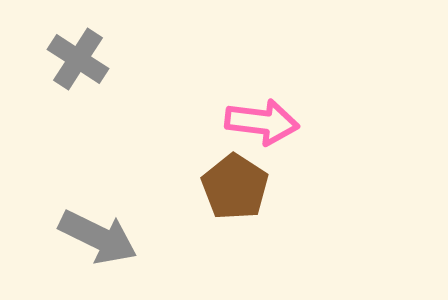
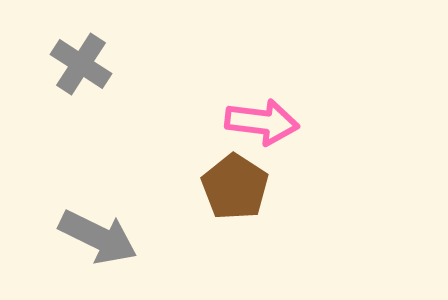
gray cross: moved 3 px right, 5 px down
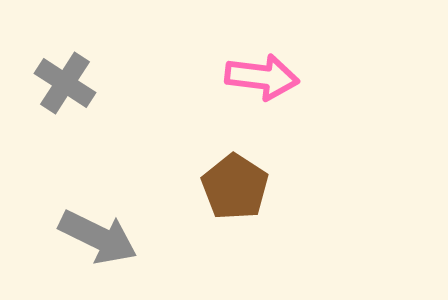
gray cross: moved 16 px left, 19 px down
pink arrow: moved 45 px up
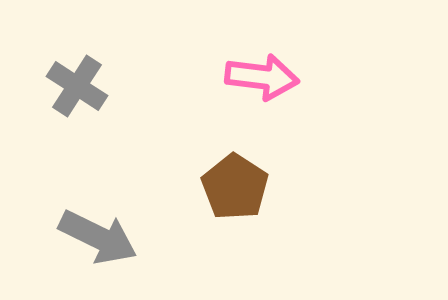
gray cross: moved 12 px right, 3 px down
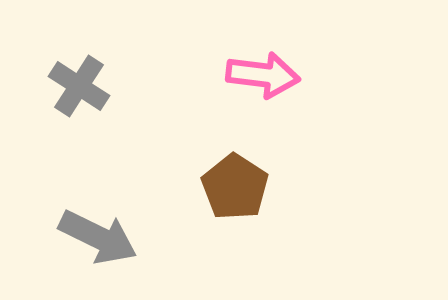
pink arrow: moved 1 px right, 2 px up
gray cross: moved 2 px right
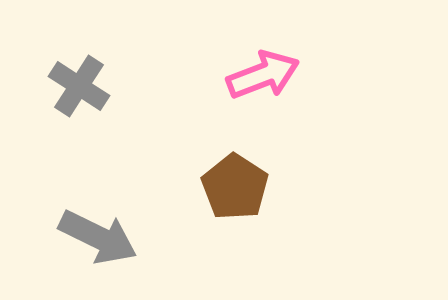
pink arrow: rotated 28 degrees counterclockwise
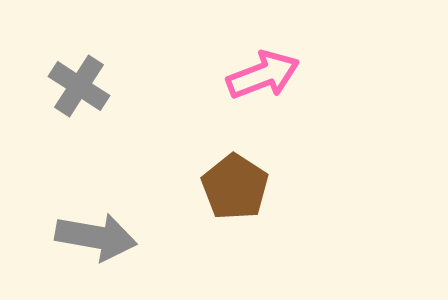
gray arrow: moved 2 px left; rotated 16 degrees counterclockwise
